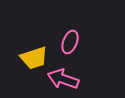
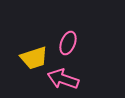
pink ellipse: moved 2 px left, 1 px down
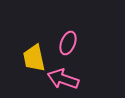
yellow trapezoid: rotated 96 degrees clockwise
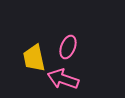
pink ellipse: moved 4 px down
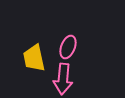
pink arrow: rotated 104 degrees counterclockwise
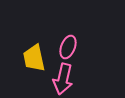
pink arrow: rotated 8 degrees clockwise
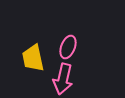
yellow trapezoid: moved 1 px left
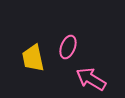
pink arrow: moved 28 px right; rotated 108 degrees clockwise
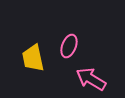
pink ellipse: moved 1 px right, 1 px up
